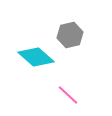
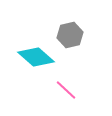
pink line: moved 2 px left, 5 px up
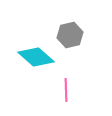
pink line: rotated 45 degrees clockwise
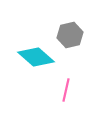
pink line: rotated 15 degrees clockwise
